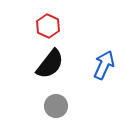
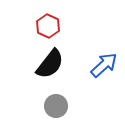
blue arrow: rotated 24 degrees clockwise
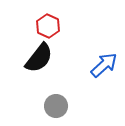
black semicircle: moved 11 px left, 6 px up
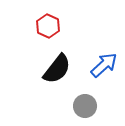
black semicircle: moved 18 px right, 11 px down
gray circle: moved 29 px right
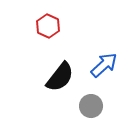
black semicircle: moved 3 px right, 8 px down
gray circle: moved 6 px right
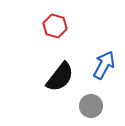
red hexagon: moved 7 px right; rotated 10 degrees counterclockwise
blue arrow: rotated 20 degrees counterclockwise
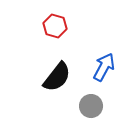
blue arrow: moved 2 px down
black semicircle: moved 3 px left
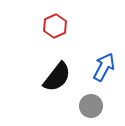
red hexagon: rotated 20 degrees clockwise
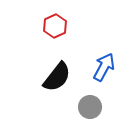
gray circle: moved 1 px left, 1 px down
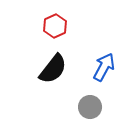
black semicircle: moved 4 px left, 8 px up
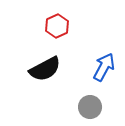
red hexagon: moved 2 px right
black semicircle: moved 8 px left; rotated 24 degrees clockwise
